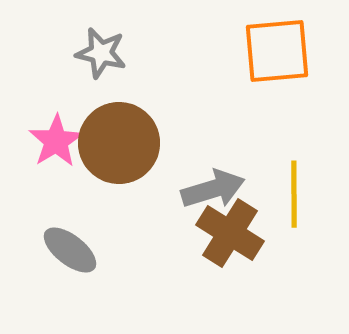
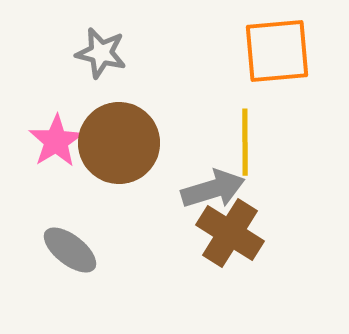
yellow line: moved 49 px left, 52 px up
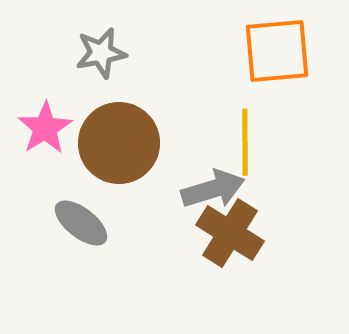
gray star: rotated 24 degrees counterclockwise
pink star: moved 11 px left, 13 px up
gray ellipse: moved 11 px right, 27 px up
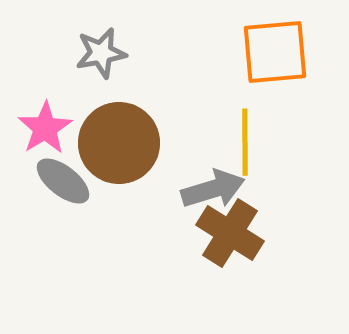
orange square: moved 2 px left, 1 px down
gray ellipse: moved 18 px left, 42 px up
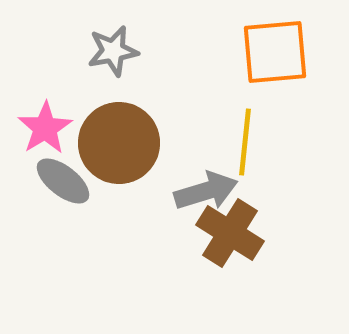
gray star: moved 12 px right, 2 px up
yellow line: rotated 6 degrees clockwise
gray arrow: moved 7 px left, 2 px down
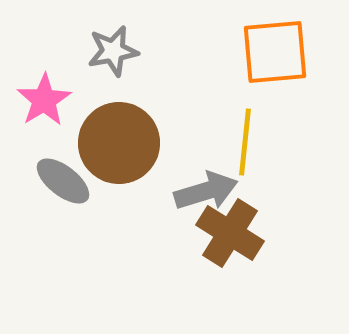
pink star: moved 1 px left, 28 px up
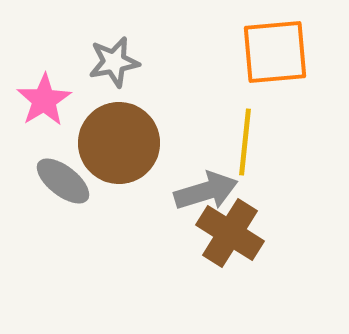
gray star: moved 1 px right, 11 px down
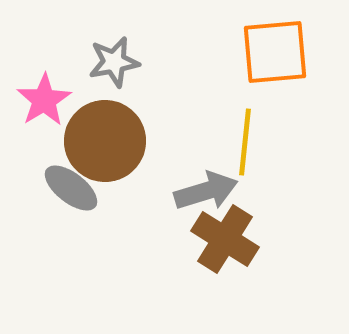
brown circle: moved 14 px left, 2 px up
gray ellipse: moved 8 px right, 7 px down
brown cross: moved 5 px left, 6 px down
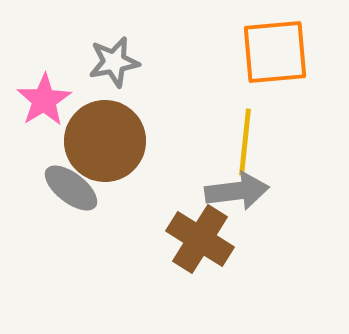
gray arrow: moved 31 px right; rotated 10 degrees clockwise
brown cross: moved 25 px left
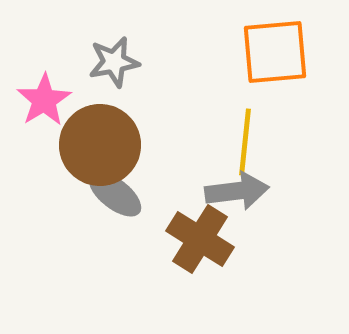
brown circle: moved 5 px left, 4 px down
gray ellipse: moved 44 px right, 6 px down
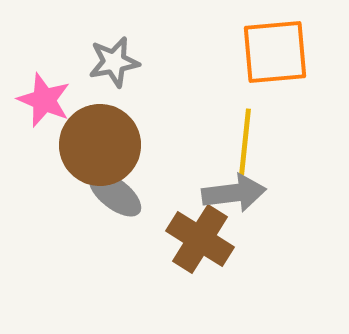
pink star: rotated 18 degrees counterclockwise
gray arrow: moved 3 px left, 2 px down
